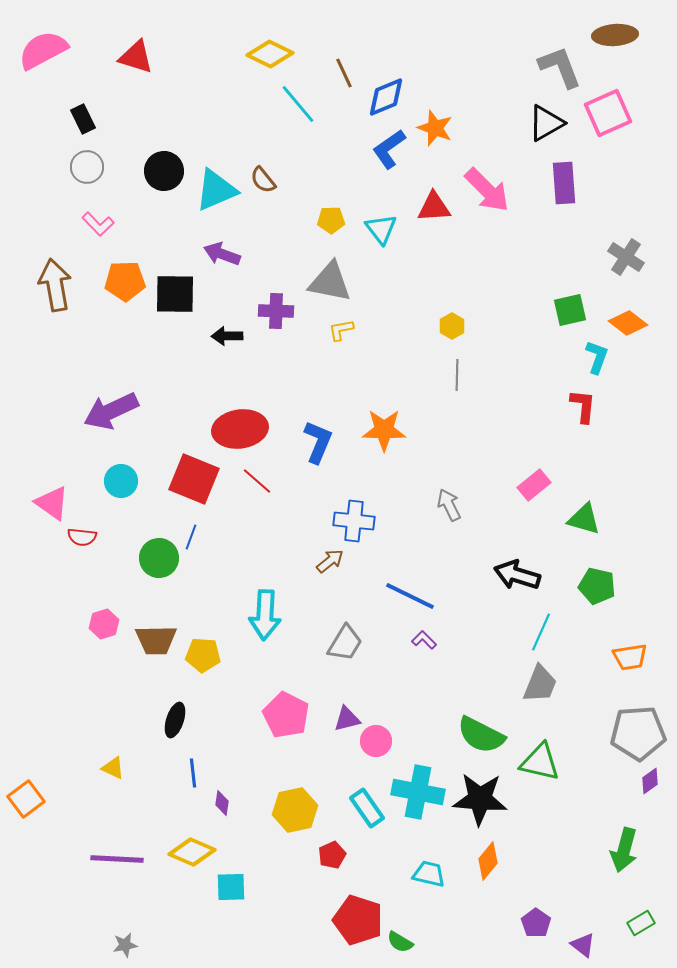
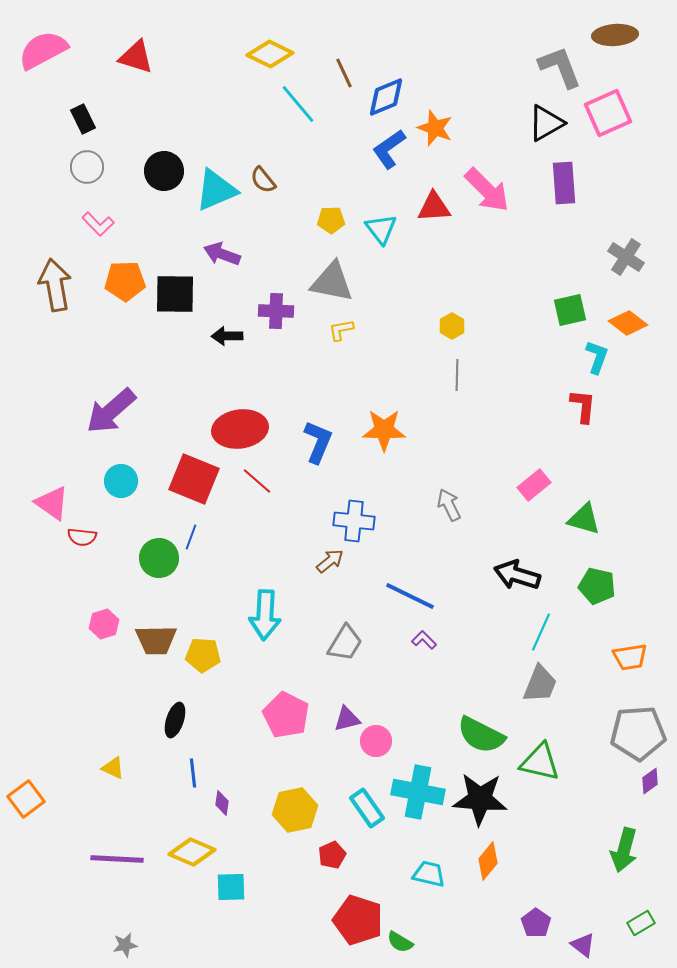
gray triangle at (330, 282): moved 2 px right
purple arrow at (111, 411): rotated 16 degrees counterclockwise
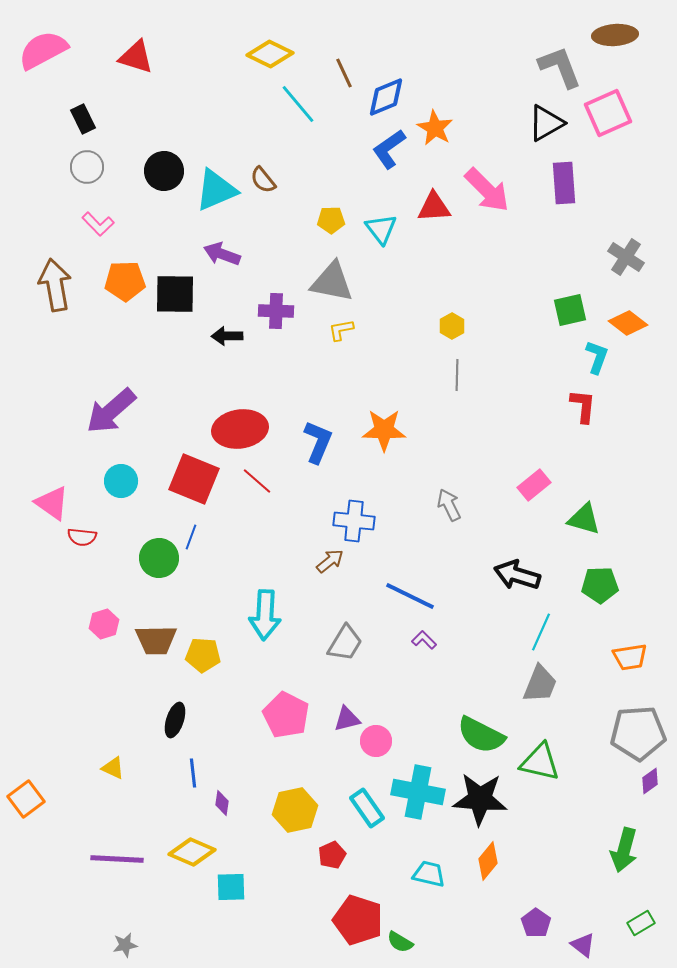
orange star at (435, 128): rotated 9 degrees clockwise
green pentagon at (597, 586): moved 3 px right, 1 px up; rotated 15 degrees counterclockwise
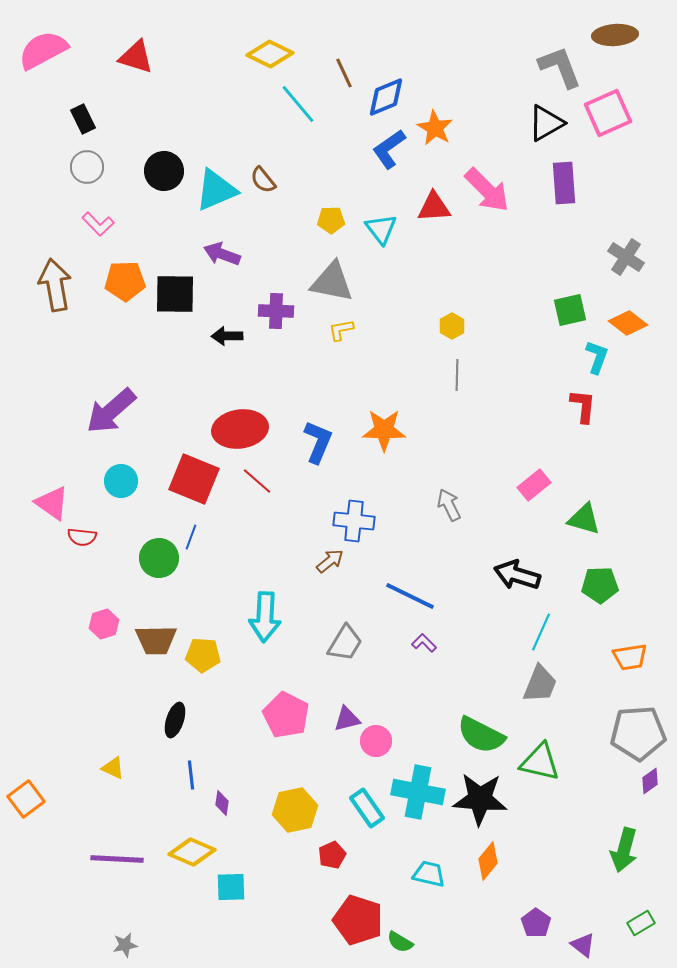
cyan arrow at (265, 615): moved 2 px down
purple L-shape at (424, 640): moved 3 px down
blue line at (193, 773): moved 2 px left, 2 px down
